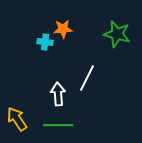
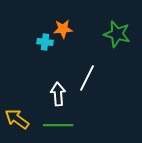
yellow arrow: rotated 20 degrees counterclockwise
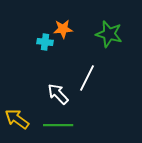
green star: moved 8 px left
white arrow: rotated 40 degrees counterclockwise
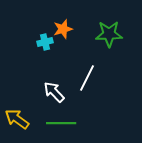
orange star: rotated 12 degrees counterclockwise
green star: rotated 16 degrees counterclockwise
cyan cross: rotated 21 degrees counterclockwise
white arrow: moved 4 px left, 2 px up
green line: moved 3 px right, 2 px up
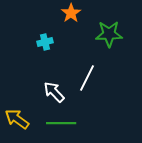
orange star: moved 8 px right, 16 px up; rotated 18 degrees counterclockwise
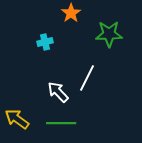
white arrow: moved 4 px right
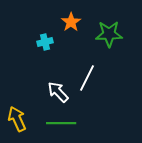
orange star: moved 9 px down
yellow arrow: rotated 30 degrees clockwise
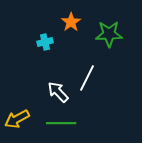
yellow arrow: rotated 95 degrees counterclockwise
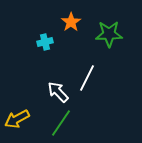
green line: rotated 56 degrees counterclockwise
